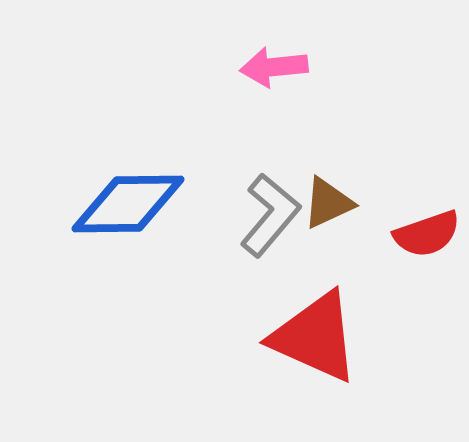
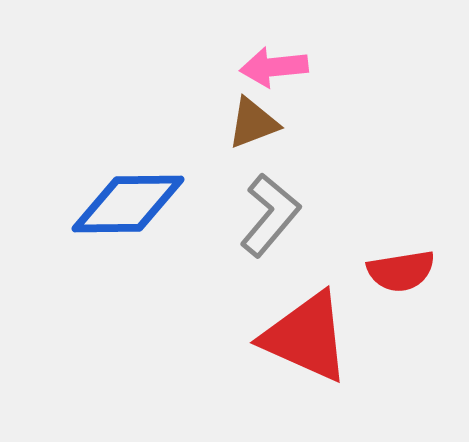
brown triangle: moved 75 px left, 80 px up; rotated 4 degrees clockwise
red semicircle: moved 26 px left, 37 px down; rotated 10 degrees clockwise
red triangle: moved 9 px left
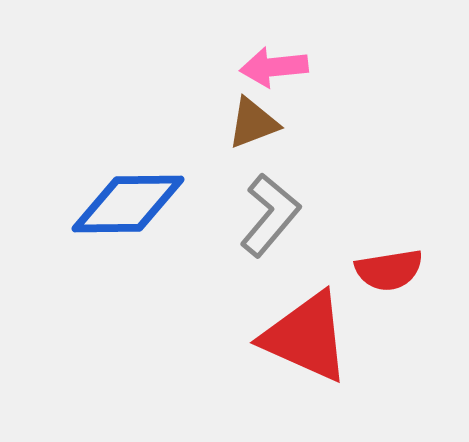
red semicircle: moved 12 px left, 1 px up
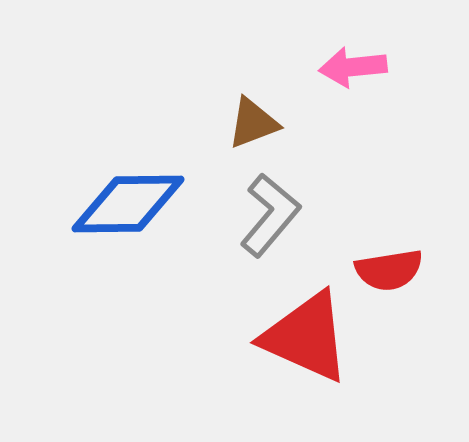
pink arrow: moved 79 px right
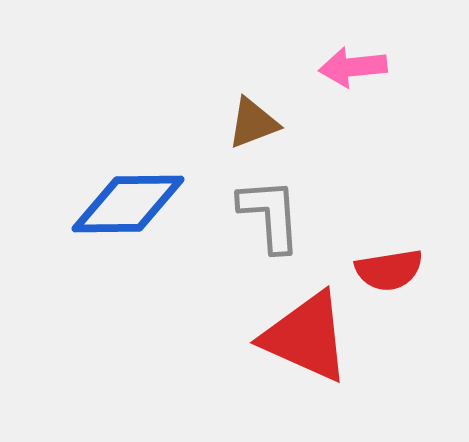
gray L-shape: rotated 44 degrees counterclockwise
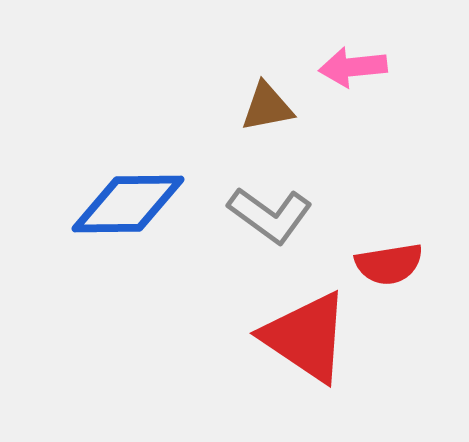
brown triangle: moved 14 px right, 16 px up; rotated 10 degrees clockwise
gray L-shape: rotated 130 degrees clockwise
red semicircle: moved 6 px up
red triangle: rotated 10 degrees clockwise
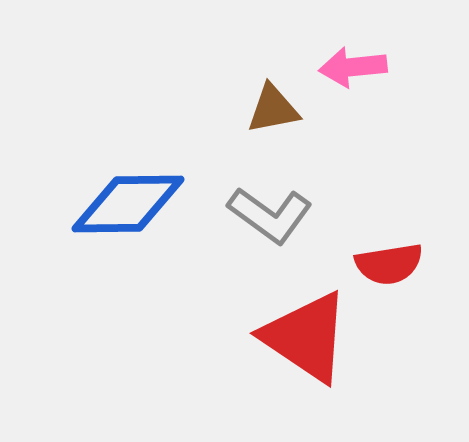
brown triangle: moved 6 px right, 2 px down
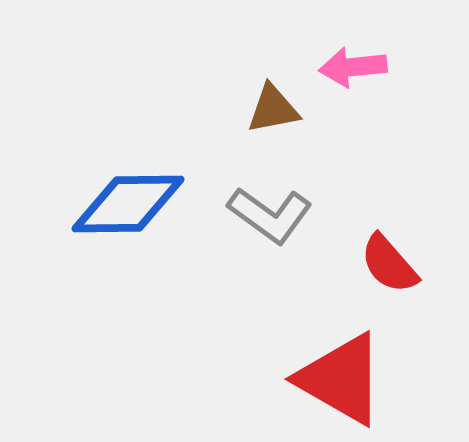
red semicircle: rotated 58 degrees clockwise
red triangle: moved 35 px right, 42 px down; rotated 4 degrees counterclockwise
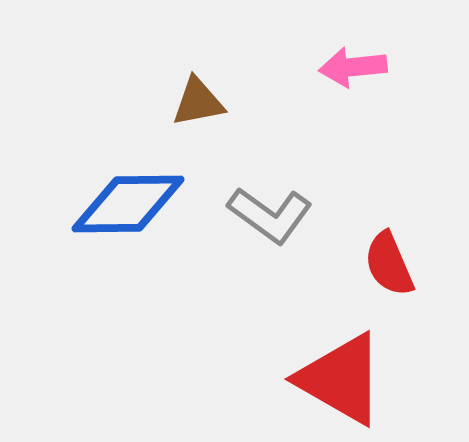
brown triangle: moved 75 px left, 7 px up
red semicircle: rotated 18 degrees clockwise
